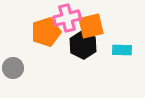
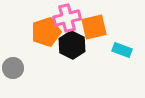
orange square: moved 3 px right, 1 px down
black hexagon: moved 11 px left
cyan rectangle: rotated 18 degrees clockwise
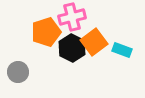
pink cross: moved 5 px right, 1 px up
orange square: moved 15 px down; rotated 24 degrees counterclockwise
black hexagon: moved 3 px down
gray circle: moved 5 px right, 4 px down
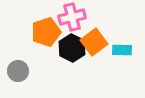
cyan rectangle: rotated 18 degrees counterclockwise
gray circle: moved 1 px up
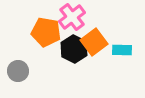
pink cross: rotated 24 degrees counterclockwise
orange pentagon: rotated 28 degrees clockwise
black hexagon: moved 2 px right, 1 px down
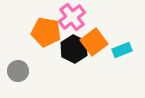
cyan rectangle: rotated 24 degrees counterclockwise
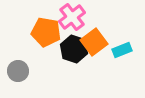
black hexagon: rotated 8 degrees counterclockwise
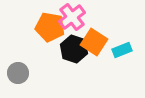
orange pentagon: moved 4 px right, 5 px up
orange square: rotated 20 degrees counterclockwise
gray circle: moved 2 px down
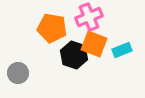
pink cross: moved 17 px right; rotated 16 degrees clockwise
orange pentagon: moved 2 px right, 1 px down
orange square: moved 2 px down; rotated 12 degrees counterclockwise
black hexagon: moved 6 px down
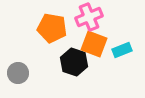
black hexagon: moved 7 px down
